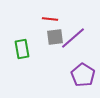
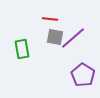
gray square: rotated 18 degrees clockwise
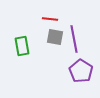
purple line: moved 1 px right, 1 px down; rotated 60 degrees counterclockwise
green rectangle: moved 3 px up
purple pentagon: moved 2 px left, 4 px up
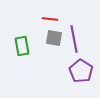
gray square: moved 1 px left, 1 px down
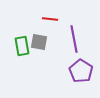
gray square: moved 15 px left, 4 px down
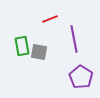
red line: rotated 28 degrees counterclockwise
gray square: moved 10 px down
purple pentagon: moved 6 px down
